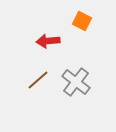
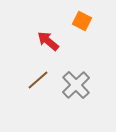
red arrow: rotated 45 degrees clockwise
gray cross: moved 3 px down; rotated 8 degrees clockwise
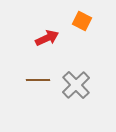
red arrow: moved 1 px left, 3 px up; rotated 115 degrees clockwise
brown line: rotated 40 degrees clockwise
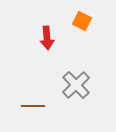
red arrow: rotated 110 degrees clockwise
brown line: moved 5 px left, 26 px down
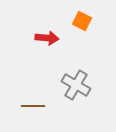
red arrow: rotated 80 degrees counterclockwise
gray cross: rotated 16 degrees counterclockwise
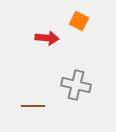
orange square: moved 3 px left
gray cross: rotated 16 degrees counterclockwise
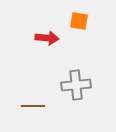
orange square: rotated 18 degrees counterclockwise
gray cross: rotated 20 degrees counterclockwise
